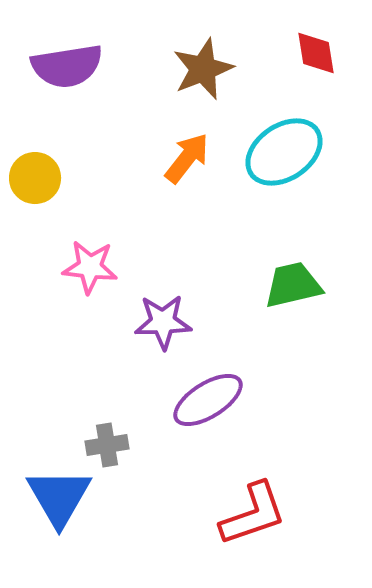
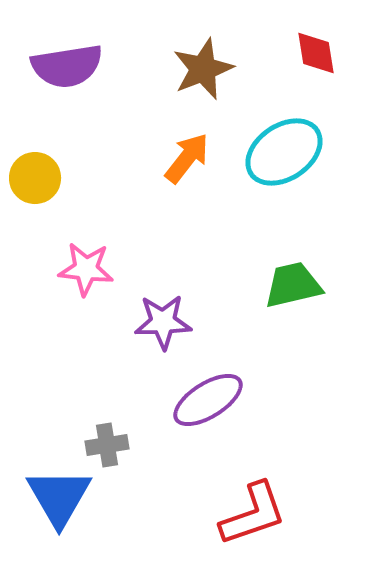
pink star: moved 4 px left, 2 px down
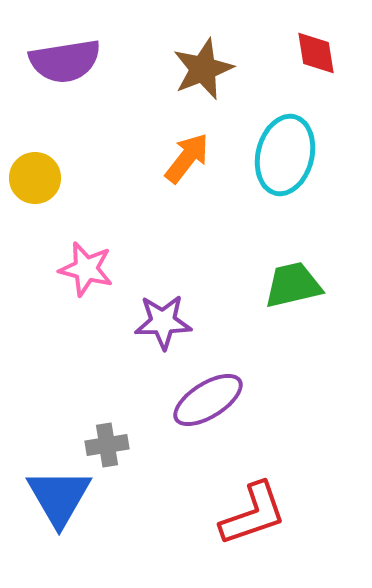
purple semicircle: moved 2 px left, 5 px up
cyan ellipse: moved 1 px right, 3 px down; rotated 42 degrees counterclockwise
pink star: rotated 8 degrees clockwise
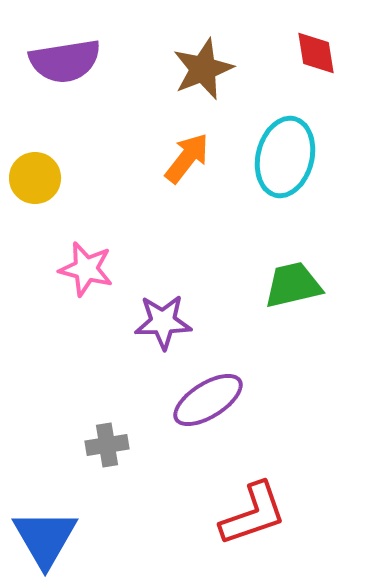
cyan ellipse: moved 2 px down
blue triangle: moved 14 px left, 41 px down
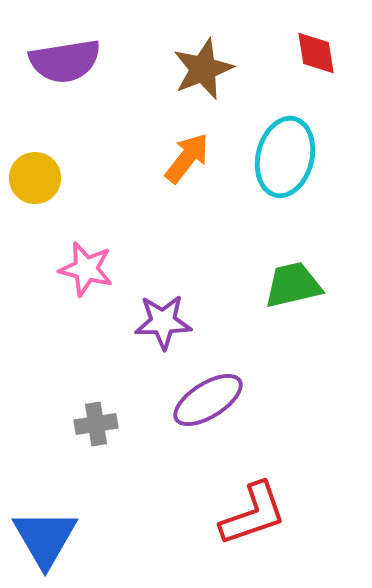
gray cross: moved 11 px left, 21 px up
